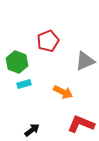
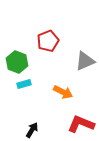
black arrow: rotated 21 degrees counterclockwise
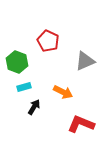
red pentagon: rotated 25 degrees counterclockwise
cyan rectangle: moved 3 px down
black arrow: moved 2 px right, 23 px up
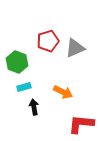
red pentagon: rotated 30 degrees clockwise
gray triangle: moved 10 px left, 13 px up
black arrow: rotated 42 degrees counterclockwise
red L-shape: rotated 16 degrees counterclockwise
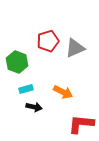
cyan rectangle: moved 2 px right, 2 px down
black arrow: rotated 112 degrees clockwise
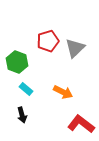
gray triangle: rotated 20 degrees counterclockwise
cyan rectangle: rotated 56 degrees clockwise
black arrow: moved 12 px left, 8 px down; rotated 63 degrees clockwise
red L-shape: rotated 32 degrees clockwise
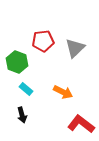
red pentagon: moved 5 px left; rotated 10 degrees clockwise
